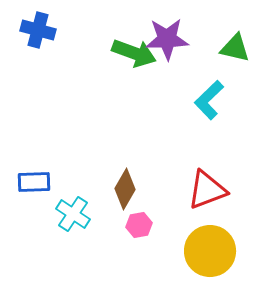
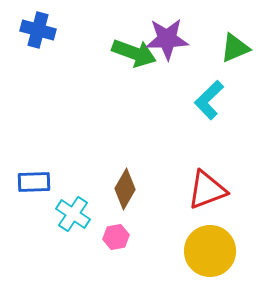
green triangle: rotated 36 degrees counterclockwise
pink hexagon: moved 23 px left, 12 px down
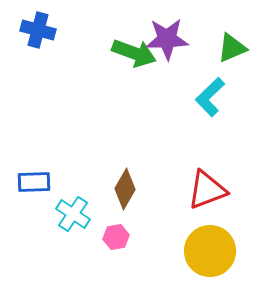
green triangle: moved 3 px left
cyan L-shape: moved 1 px right, 3 px up
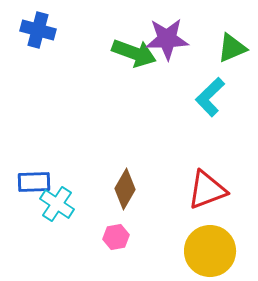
cyan cross: moved 16 px left, 10 px up
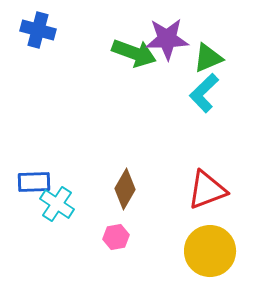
green triangle: moved 24 px left, 10 px down
cyan L-shape: moved 6 px left, 4 px up
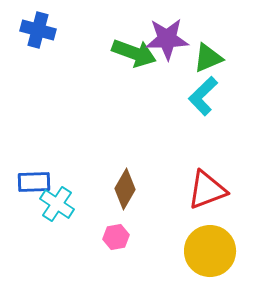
cyan L-shape: moved 1 px left, 3 px down
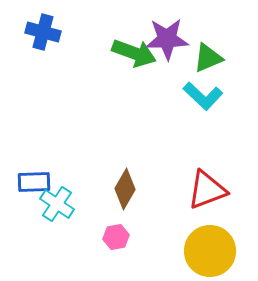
blue cross: moved 5 px right, 2 px down
cyan L-shape: rotated 93 degrees counterclockwise
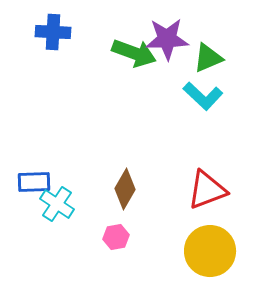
blue cross: moved 10 px right; rotated 12 degrees counterclockwise
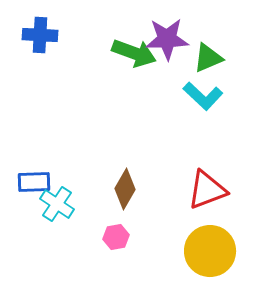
blue cross: moved 13 px left, 3 px down
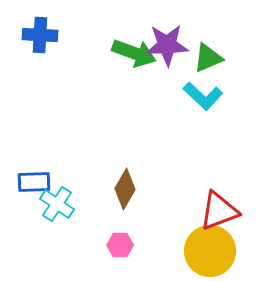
purple star: moved 6 px down
red triangle: moved 12 px right, 21 px down
pink hexagon: moved 4 px right, 8 px down; rotated 10 degrees clockwise
